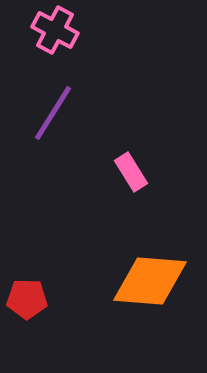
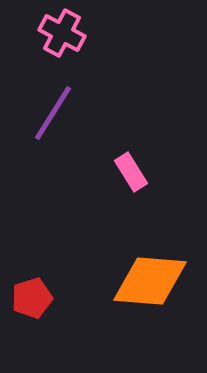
pink cross: moved 7 px right, 3 px down
red pentagon: moved 5 px right, 1 px up; rotated 18 degrees counterclockwise
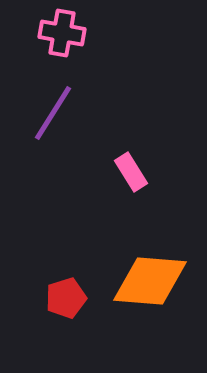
pink cross: rotated 18 degrees counterclockwise
red pentagon: moved 34 px right
